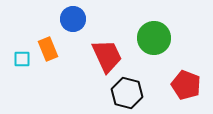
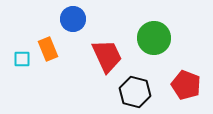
black hexagon: moved 8 px right, 1 px up
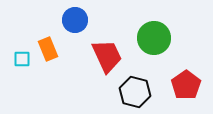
blue circle: moved 2 px right, 1 px down
red pentagon: rotated 16 degrees clockwise
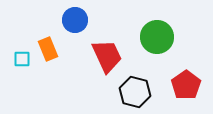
green circle: moved 3 px right, 1 px up
